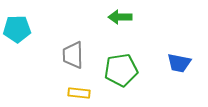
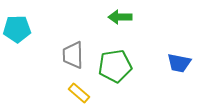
green pentagon: moved 6 px left, 4 px up
yellow rectangle: rotated 35 degrees clockwise
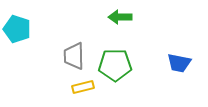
cyan pentagon: rotated 20 degrees clockwise
gray trapezoid: moved 1 px right, 1 px down
green pentagon: moved 1 px up; rotated 8 degrees clockwise
yellow rectangle: moved 4 px right, 6 px up; rotated 55 degrees counterclockwise
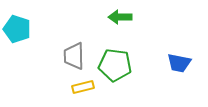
green pentagon: rotated 8 degrees clockwise
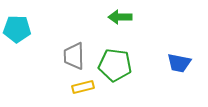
cyan pentagon: rotated 16 degrees counterclockwise
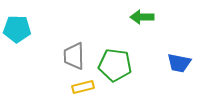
green arrow: moved 22 px right
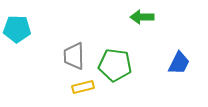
blue trapezoid: rotated 75 degrees counterclockwise
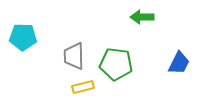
cyan pentagon: moved 6 px right, 8 px down
green pentagon: moved 1 px right, 1 px up
